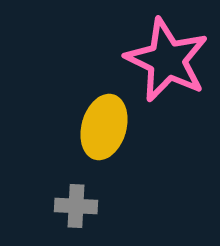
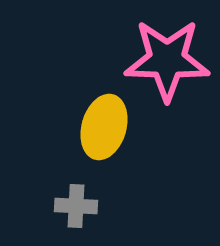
pink star: rotated 24 degrees counterclockwise
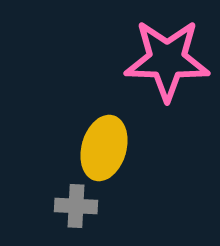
yellow ellipse: moved 21 px down
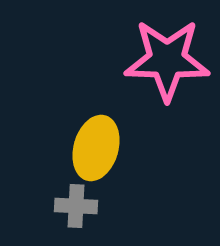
yellow ellipse: moved 8 px left
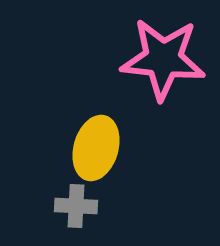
pink star: moved 4 px left, 1 px up; rotated 4 degrees clockwise
